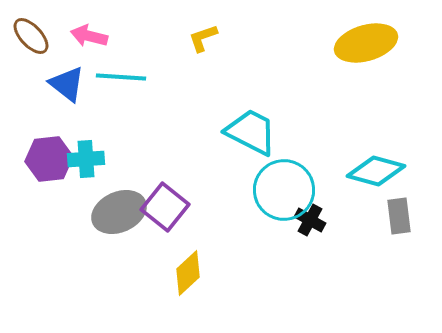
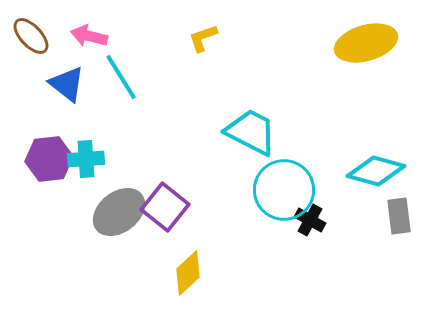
cyan line: rotated 54 degrees clockwise
gray ellipse: rotated 14 degrees counterclockwise
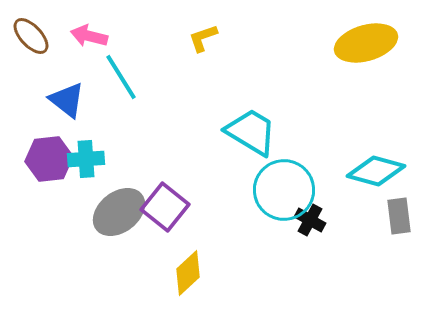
blue triangle: moved 16 px down
cyan trapezoid: rotated 4 degrees clockwise
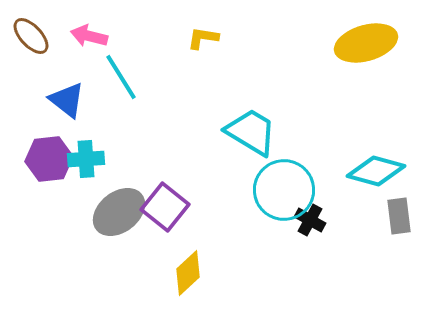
yellow L-shape: rotated 28 degrees clockwise
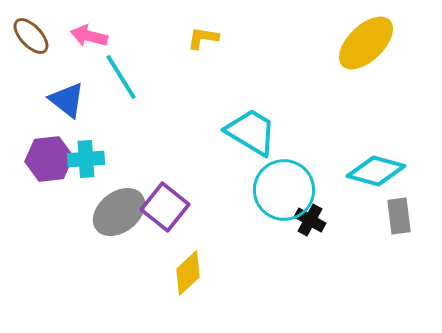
yellow ellipse: rotated 28 degrees counterclockwise
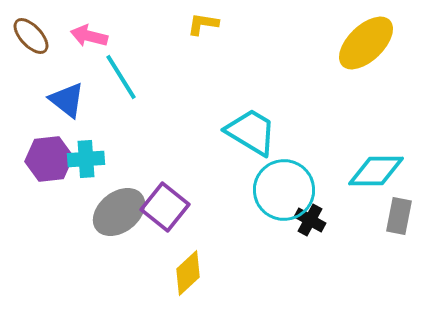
yellow L-shape: moved 14 px up
cyan diamond: rotated 16 degrees counterclockwise
gray rectangle: rotated 18 degrees clockwise
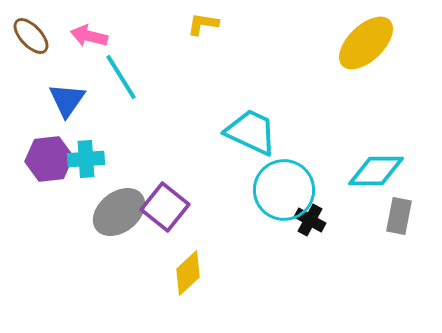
blue triangle: rotated 27 degrees clockwise
cyan trapezoid: rotated 6 degrees counterclockwise
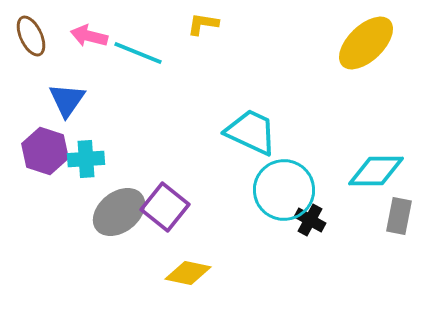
brown ellipse: rotated 18 degrees clockwise
cyan line: moved 17 px right, 24 px up; rotated 36 degrees counterclockwise
purple hexagon: moved 4 px left, 8 px up; rotated 24 degrees clockwise
yellow diamond: rotated 54 degrees clockwise
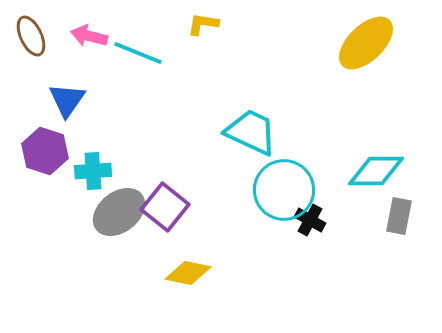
cyan cross: moved 7 px right, 12 px down
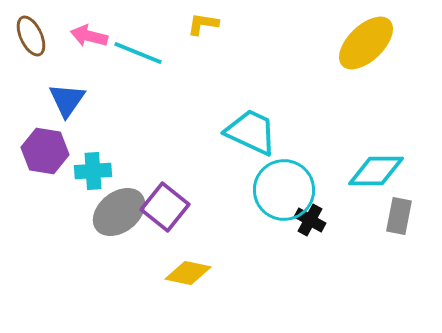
purple hexagon: rotated 9 degrees counterclockwise
